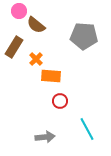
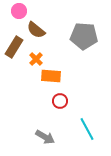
brown semicircle: moved 5 px down
gray arrow: rotated 36 degrees clockwise
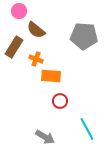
orange cross: rotated 24 degrees counterclockwise
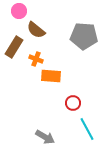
red circle: moved 13 px right, 2 px down
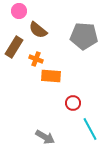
brown semicircle: moved 2 px right
cyan line: moved 3 px right
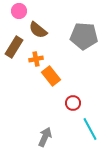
orange cross: rotated 32 degrees counterclockwise
orange rectangle: rotated 48 degrees clockwise
gray arrow: rotated 96 degrees counterclockwise
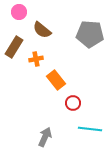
pink circle: moved 1 px down
brown semicircle: moved 4 px right
gray pentagon: moved 6 px right, 2 px up
orange rectangle: moved 5 px right, 4 px down
cyan line: rotated 55 degrees counterclockwise
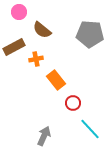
brown rectangle: rotated 30 degrees clockwise
cyan line: rotated 40 degrees clockwise
gray arrow: moved 1 px left, 1 px up
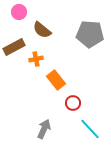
gray arrow: moved 7 px up
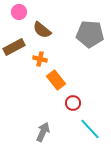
orange cross: moved 4 px right; rotated 24 degrees clockwise
gray arrow: moved 1 px left, 3 px down
